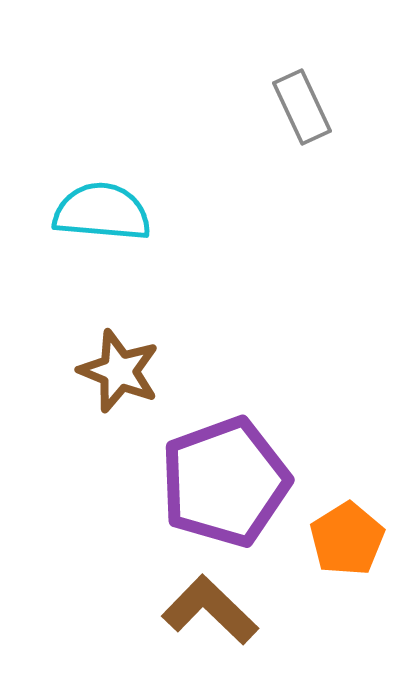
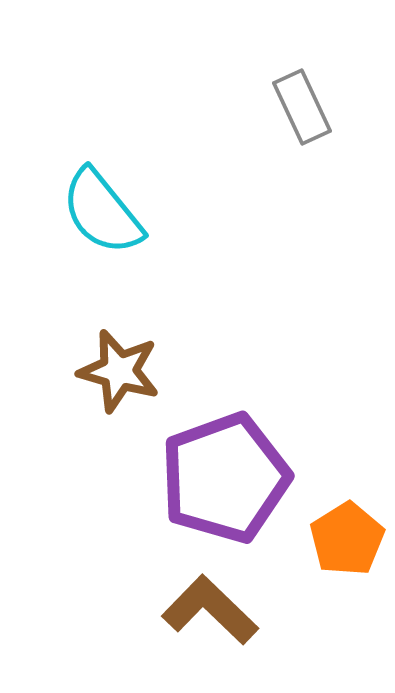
cyan semicircle: rotated 134 degrees counterclockwise
brown star: rotated 6 degrees counterclockwise
purple pentagon: moved 4 px up
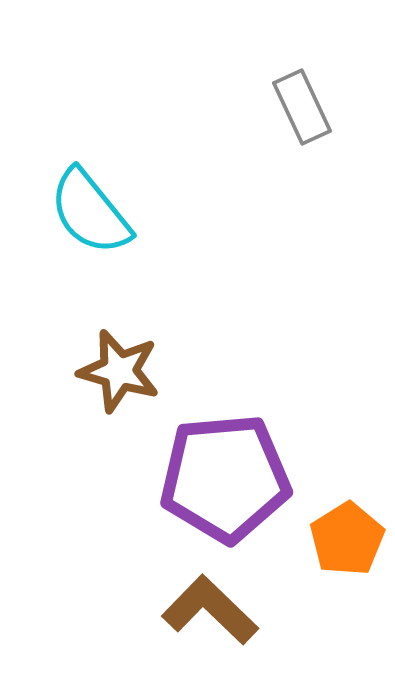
cyan semicircle: moved 12 px left
purple pentagon: rotated 15 degrees clockwise
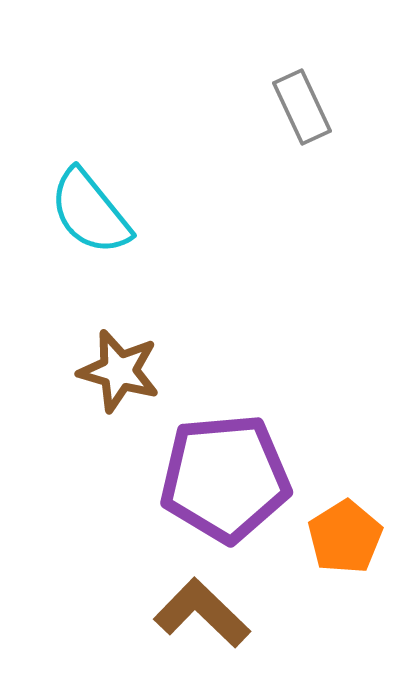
orange pentagon: moved 2 px left, 2 px up
brown L-shape: moved 8 px left, 3 px down
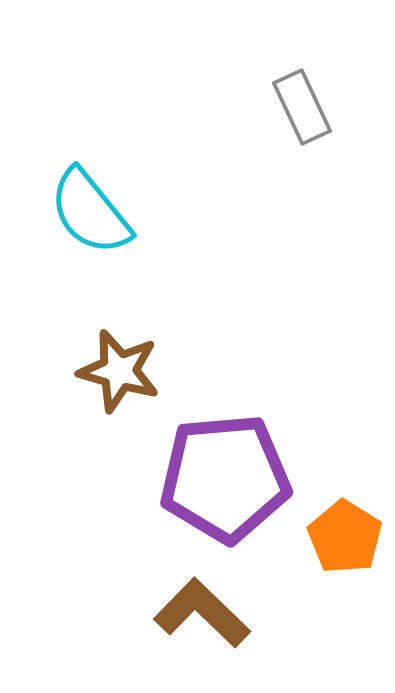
orange pentagon: rotated 8 degrees counterclockwise
